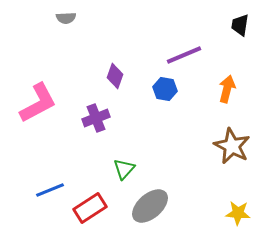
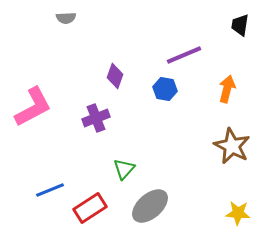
pink L-shape: moved 5 px left, 4 px down
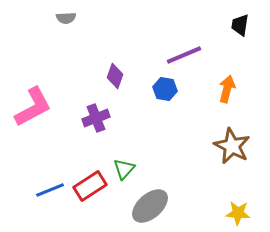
red rectangle: moved 22 px up
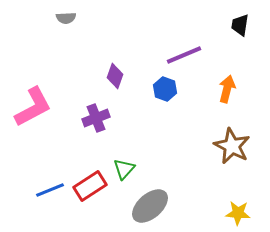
blue hexagon: rotated 10 degrees clockwise
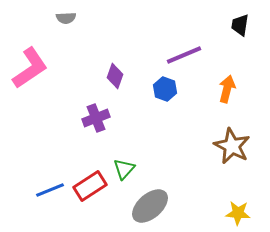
pink L-shape: moved 3 px left, 39 px up; rotated 6 degrees counterclockwise
